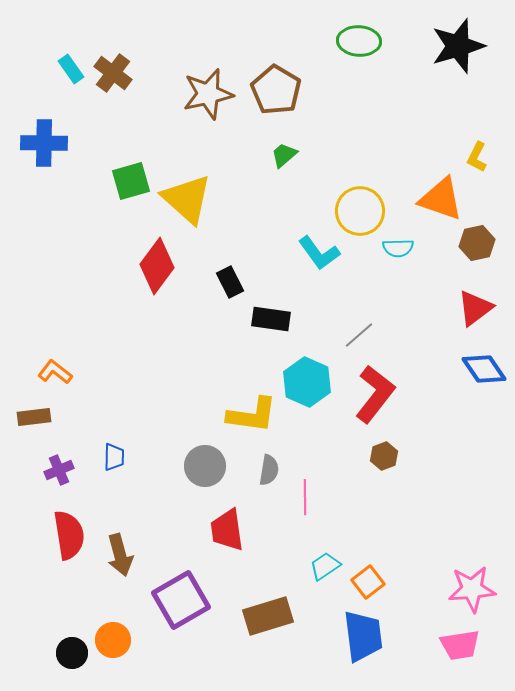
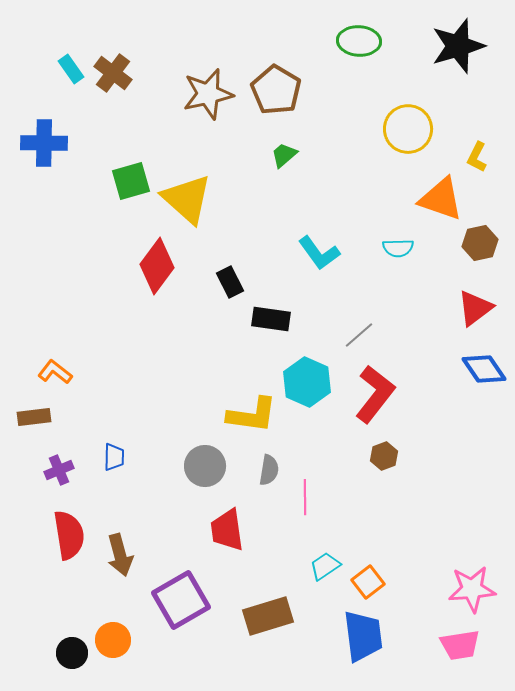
yellow circle at (360, 211): moved 48 px right, 82 px up
brown hexagon at (477, 243): moved 3 px right
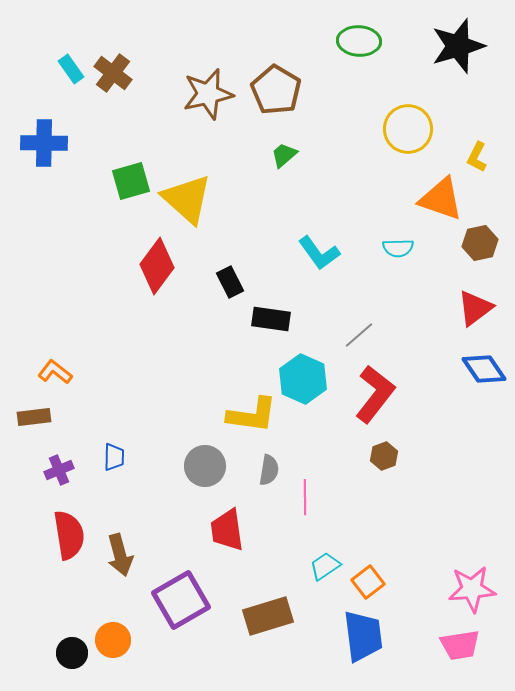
cyan hexagon at (307, 382): moved 4 px left, 3 px up
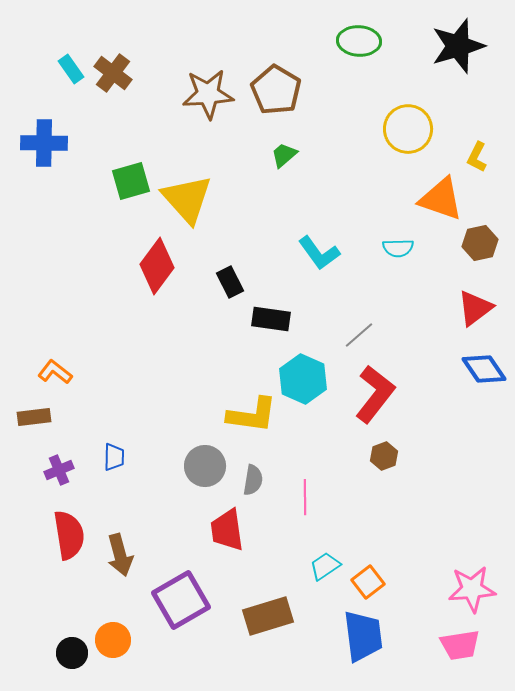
brown star at (208, 94): rotated 9 degrees clockwise
yellow triangle at (187, 199): rotated 6 degrees clockwise
gray semicircle at (269, 470): moved 16 px left, 10 px down
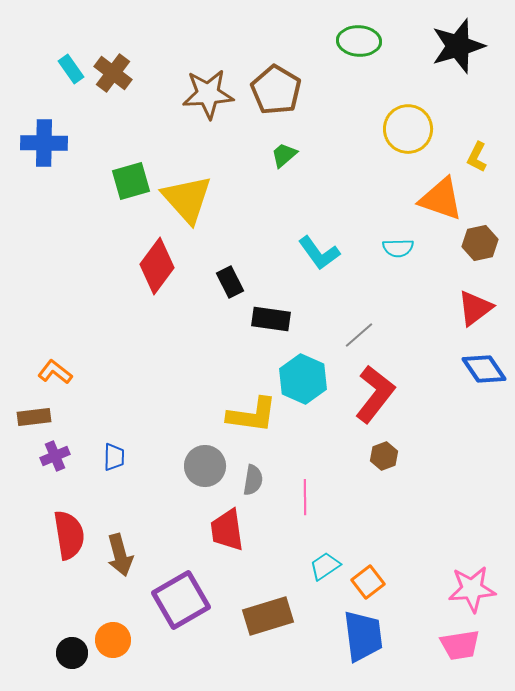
purple cross at (59, 470): moved 4 px left, 14 px up
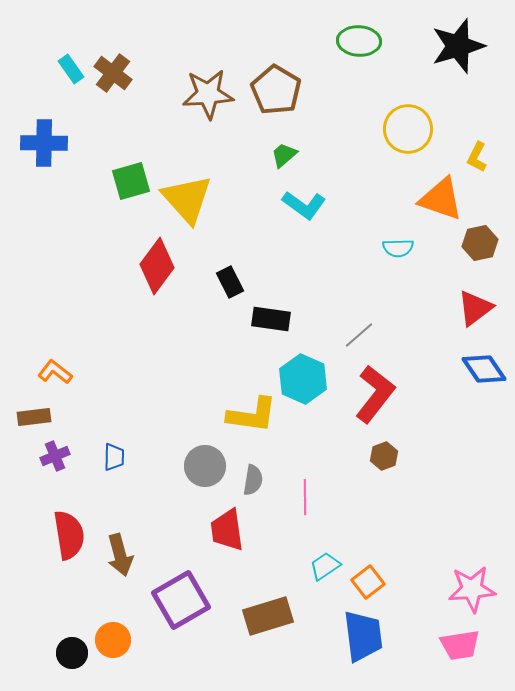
cyan L-shape at (319, 253): moved 15 px left, 48 px up; rotated 18 degrees counterclockwise
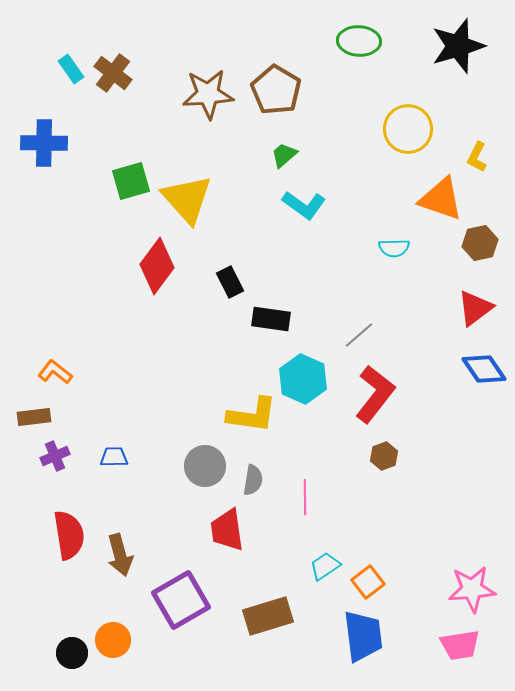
cyan semicircle at (398, 248): moved 4 px left
blue trapezoid at (114, 457): rotated 92 degrees counterclockwise
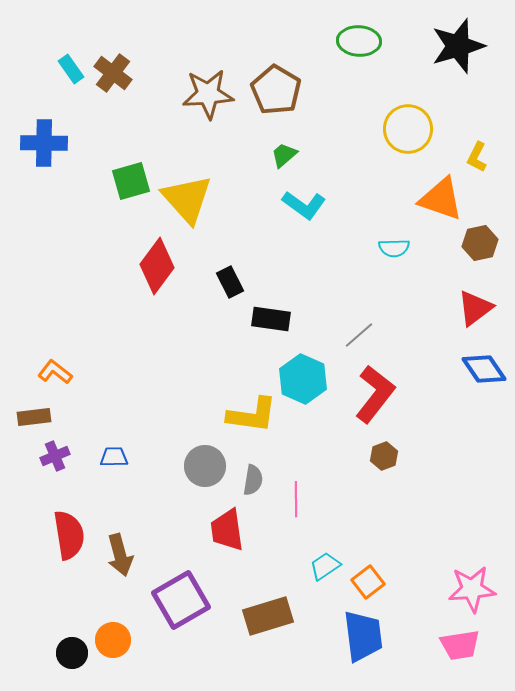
pink line at (305, 497): moved 9 px left, 2 px down
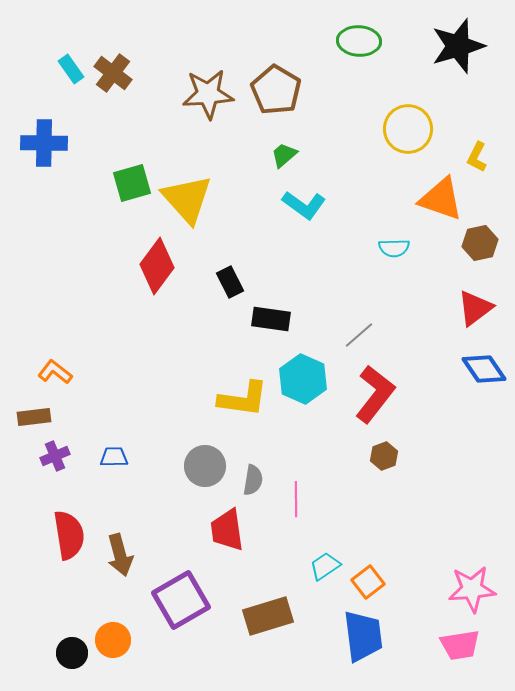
green square at (131, 181): moved 1 px right, 2 px down
yellow L-shape at (252, 415): moved 9 px left, 16 px up
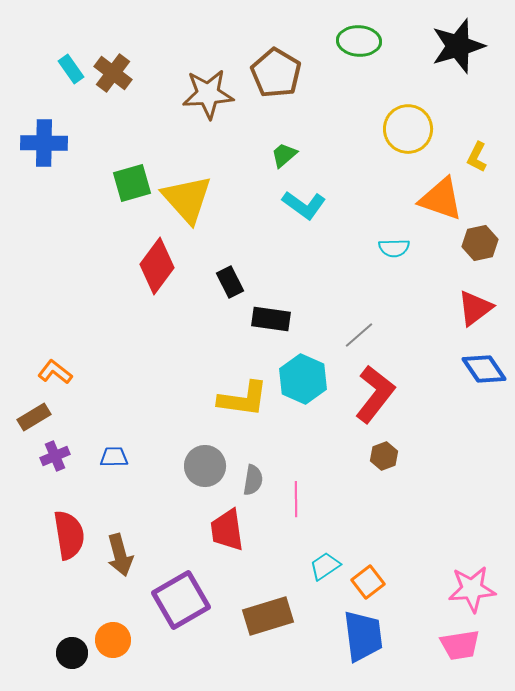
brown pentagon at (276, 90): moved 17 px up
brown rectangle at (34, 417): rotated 24 degrees counterclockwise
